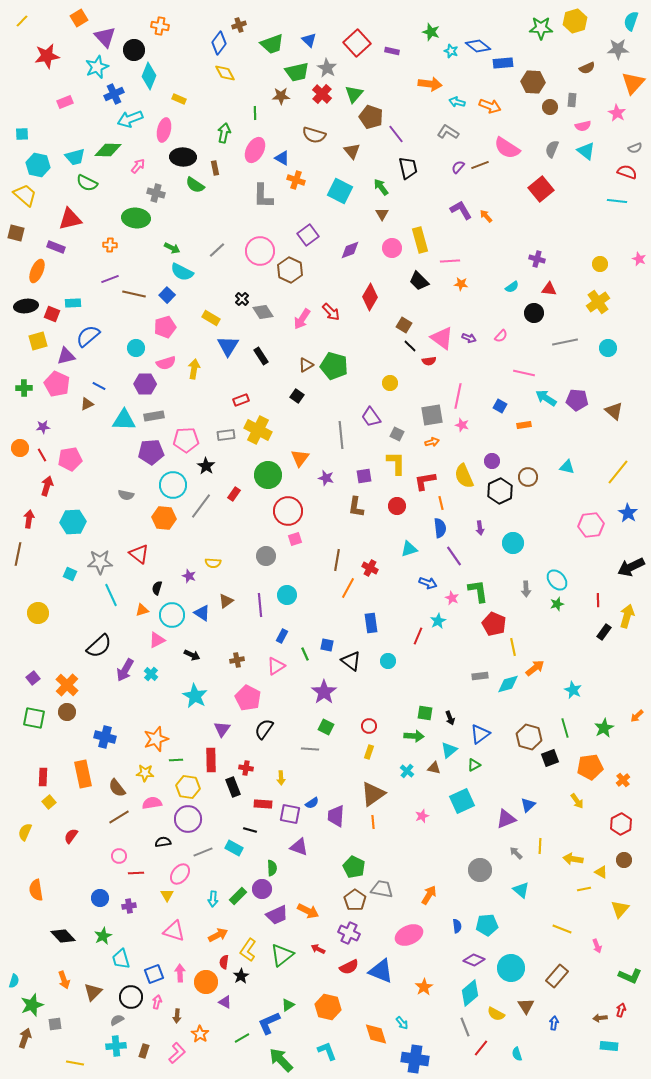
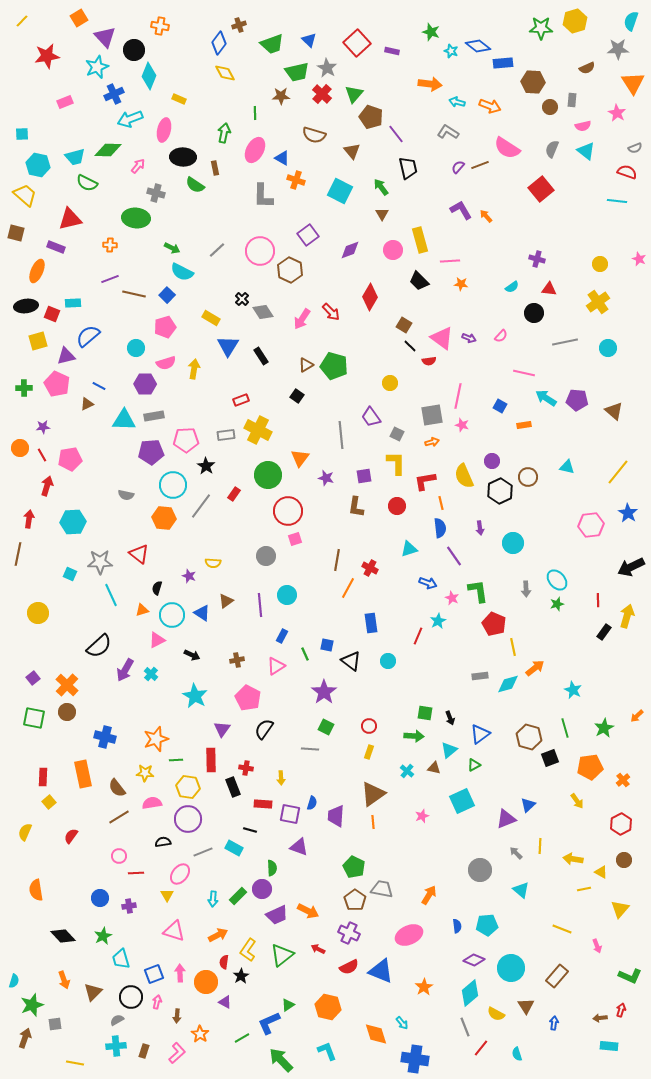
orange triangle at (633, 83): rotated 15 degrees counterclockwise
pink circle at (392, 248): moved 1 px right, 2 px down
blue semicircle at (312, 803): rotated 40 degrees counterclockwise
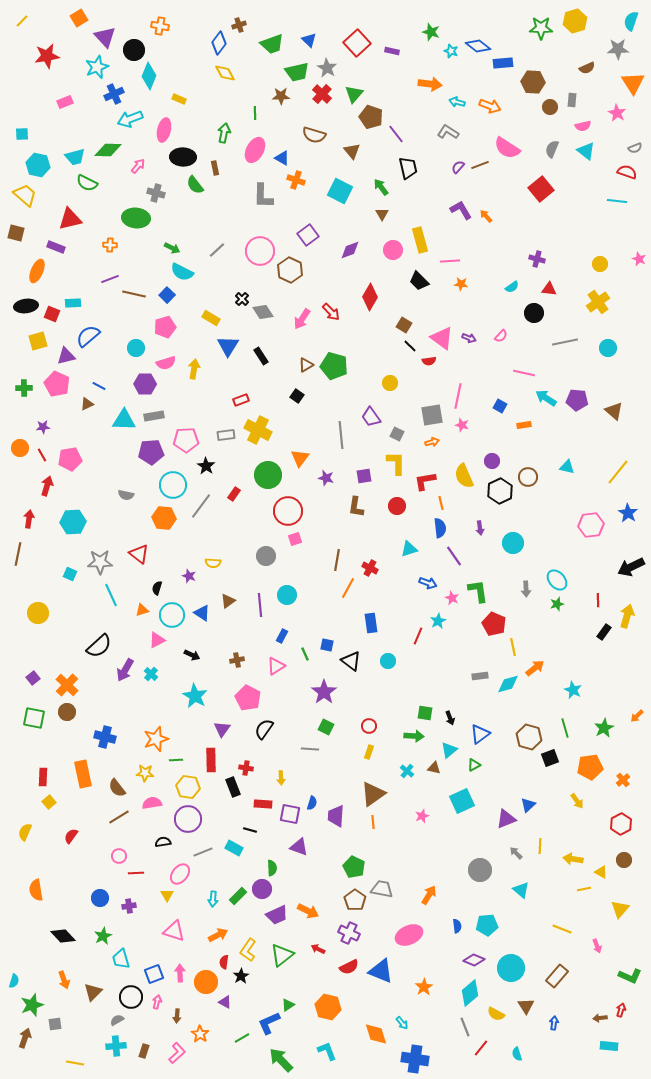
green semicircle at (195, 185): rotated 18 degrees clockwise
brown triangle at (226, 601): moved 2 px right
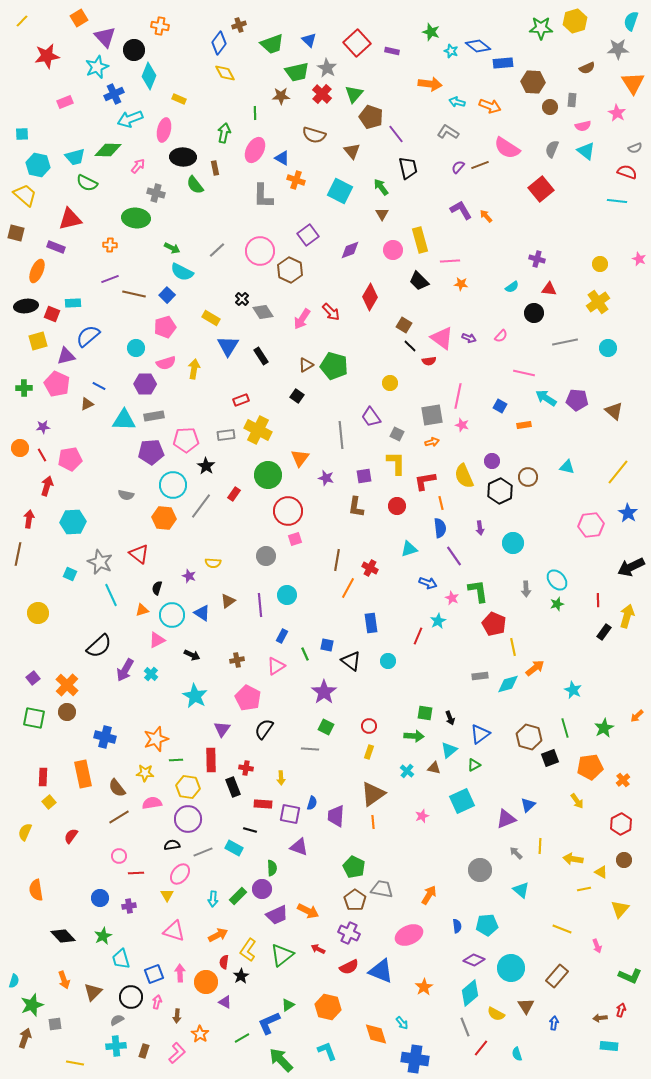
gray star at (100, 562): rotated 25 degrees clockwise
black semicircle at (163, 842): moved 9 px right, 3 px down
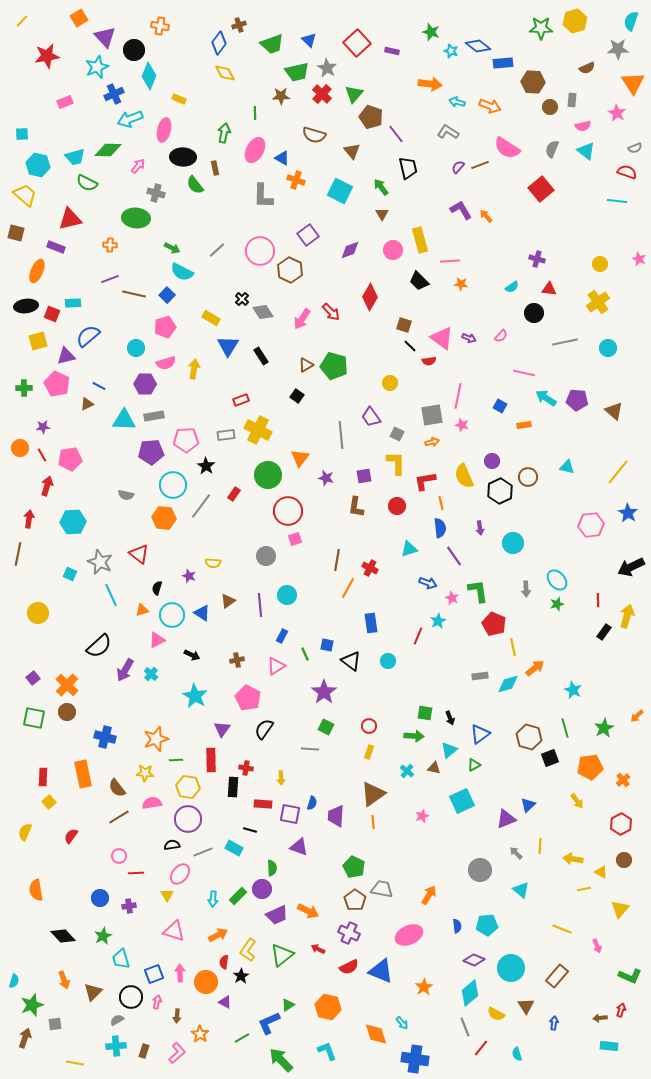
brown square at (404, 325): rotated 14 degrees counterclockwise
black rectangle at (233, 787): rotated 24 degrees clockwise
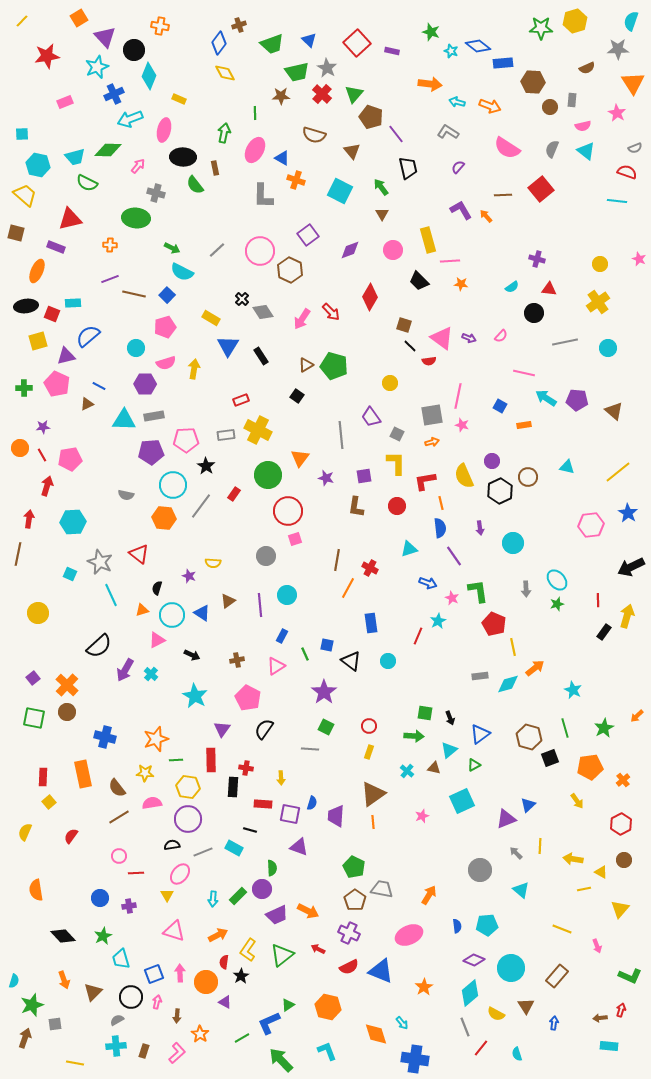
brown line at (480, 165): moved 23 px right, 30 px down; rotated 18 degrees clockwise
yellow rectangle at (420, 240): moved 8 px right
yellow line at (618, 472): rotated 12 degrees clockwise
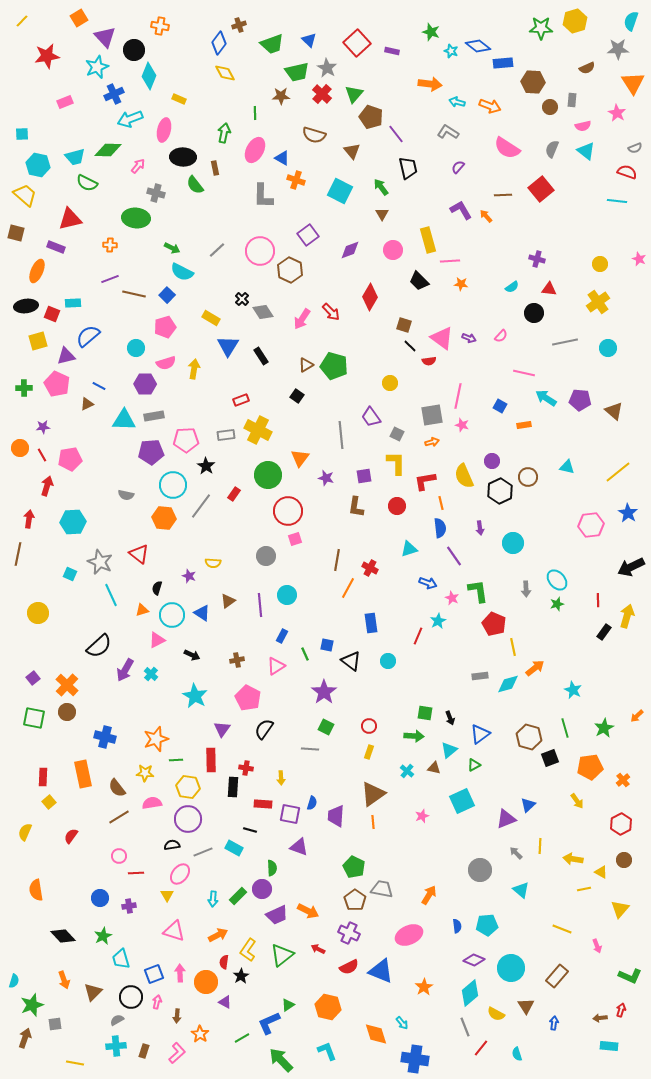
purple pentagon at (577, 400): moved 3 px right
